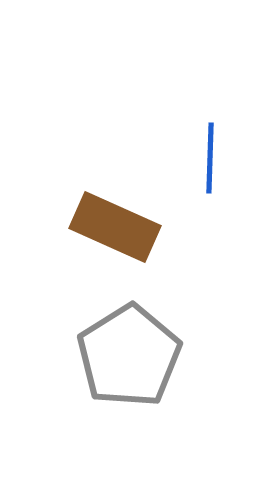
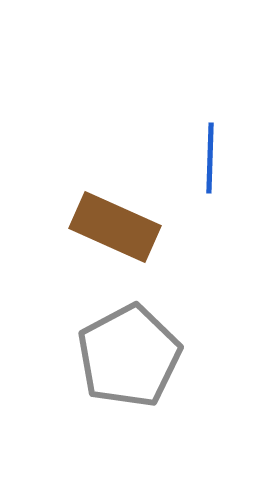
gray pentagon: rotated 4 degrees clockwise
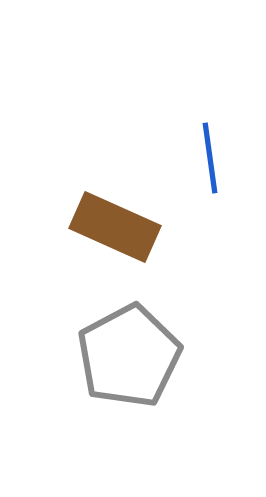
blue line: rotated 10 degrees counterclockwise
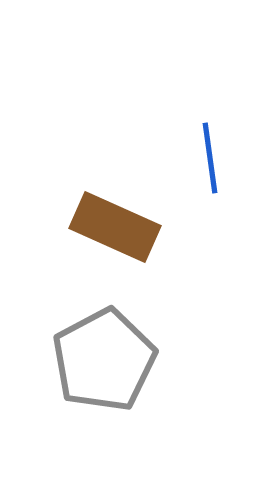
gray pentagon: moved 25 px left, 4 px down
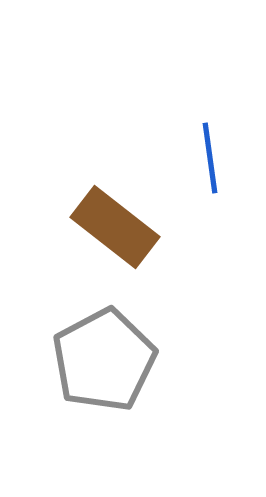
brown rectangle: rotated 14 degrees clockwise
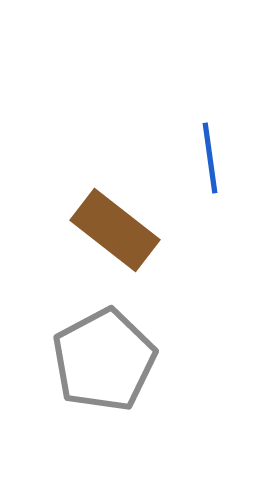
brown rectangle: moved 3 px down
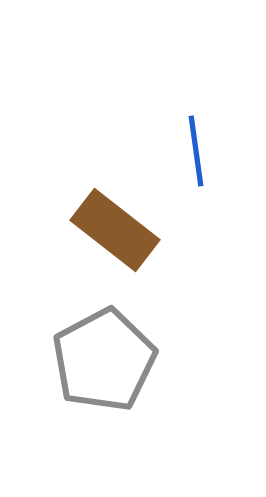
blue line: moved 14 px left, 7 px up
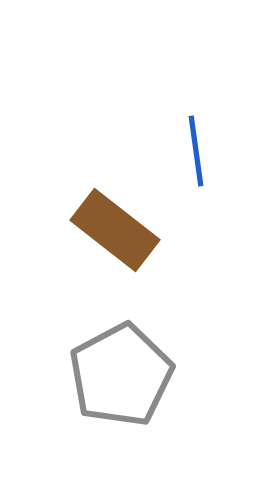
gray pentagon: moved 17 px right, 15 px down
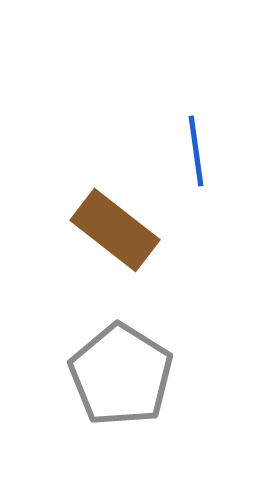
gray pentagon: rotated 12 degrees counterclockwise
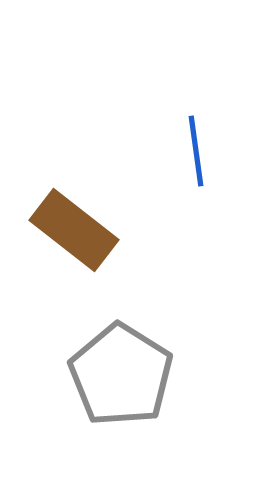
brown rectangle: moved 41 px left
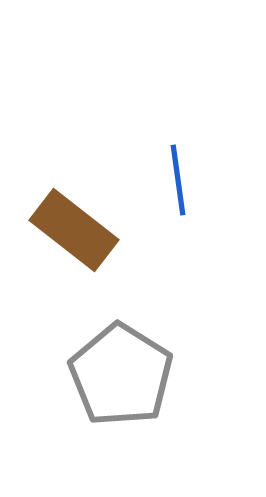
blue line: moved 18 px left, 29 px down
